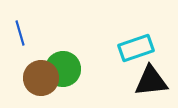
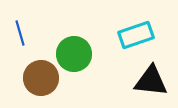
cyan rectangle: moved 13 px up
green circle: moved 11 px right, 15 px up
black triangle: rotated 12 degrees clockwise
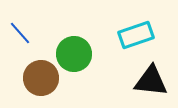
blue line: rotated 25 degrees counterclockwise
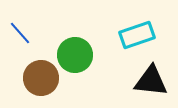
cyan rectangle: moved 1 px right
green circle: moved 1 px right, 1 px down
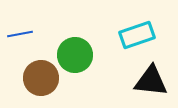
blue line: moved 1 px down; rotated 60 degrees counterclockwise
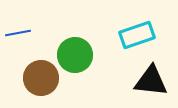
blue line: moved 2 px left, 1 px up
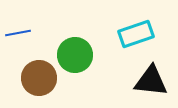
cyan rectangle: moved 1 px left, 1 px up
brown circle: moved 2 px left
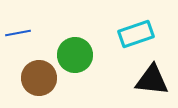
black triangle: moved 1 px right, 1 px up
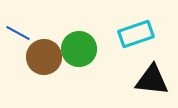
blue line: rotated 40 degrees clockwise
green circle: moved 4 px right, 6 px up
brown circle: moved 5 px right, 21 px up
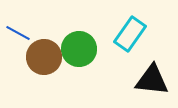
cyan rectangle: moved 6 px left; rotated 36 degrees counterclockwise
